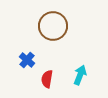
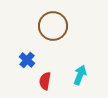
red semicircle: moved 2 px left, 2 px down
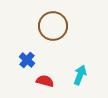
red semicircle: rotated 96 degrees clockwise
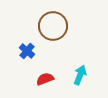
blue cross: moved 9 px up
red semicircle: moved 2 px up; rotated 36 degrees counterclockwise
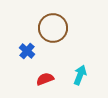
brown circle: moved 2 px down
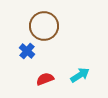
brown circle: moved 9 px left, 2 px up
cyan arrow: rotated 36 degrees clockwise
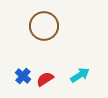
blue cross: moved 4 px left, 25 px down
red semicircle: rotated 12 degrees counterclockwise
